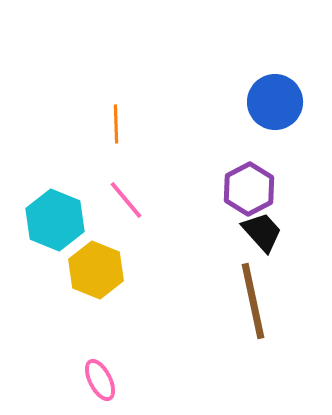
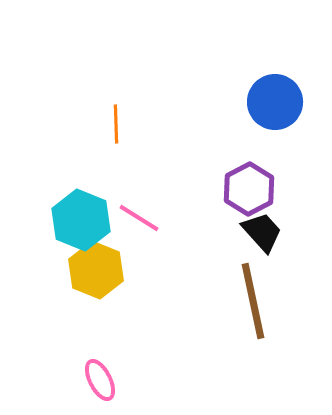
pink line: moved 13 px right, 18 px down; rotated 18 degrees counterclockwise
cyan hexagon: moved 26 px right
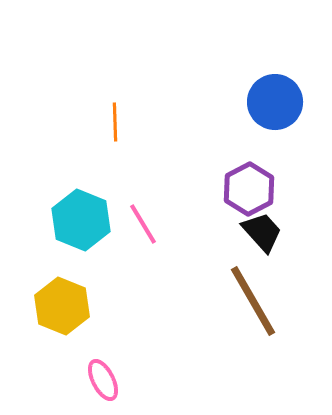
orange line: moved 1 px left, 2 px up
pink line: moved 4 px right, 6 px down; rotated 27 degrees clockwise
yellow hexagon: moved 34 px left, 36 px down
brown line: rotated 18 degrees counterclockwise
pink ellipse: moved 3 px right
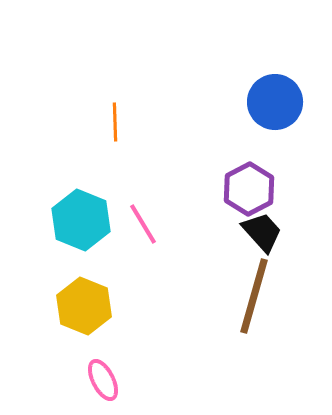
brown line: moved 1 px right, 5 px up; rotated 46 degrees clockwise
yellow hexagon: moved 22 px right
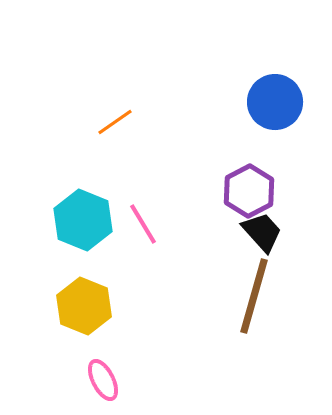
orange line: rotated 57 degrees clockwise
purple hexagon: moved 2 px down
cyan hexagon: moved 2 px right
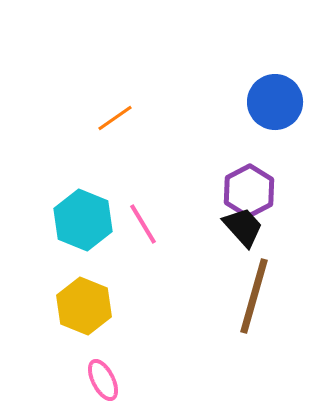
orange line: moved 4 px up
black trapezoid: moved 19 px left, 5 px up
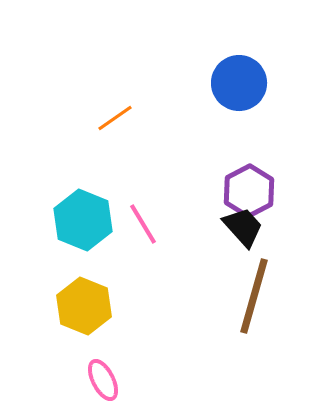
blue circle: moved 36 px left, 19 px up
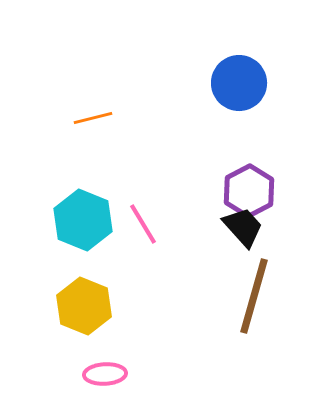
orange line: moved 22 px left; rotated 21 degrees clockwise
pink ellipse: moved 2 px right, 6 px up; rotated 66 degrees counterclockwise
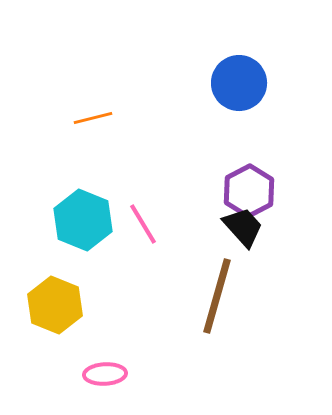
brown line: moved 37 px left
yellow hexagon: moved 29 px left, 1 px up
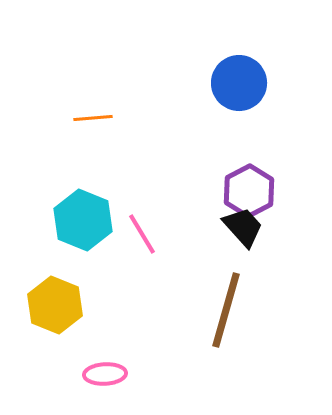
orange line: rotated 9 degrees clockwise
pink line: moved 1 px left, 10 px down
brown line: moved 9 px right, 14 px down
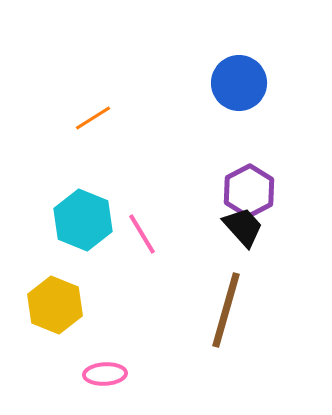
orange line: rotated 27 degrees counterclockwise
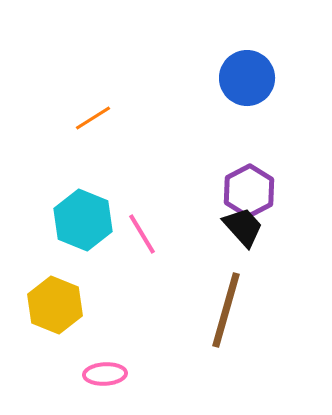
blue circle: moved 8 px right, 5 px up
